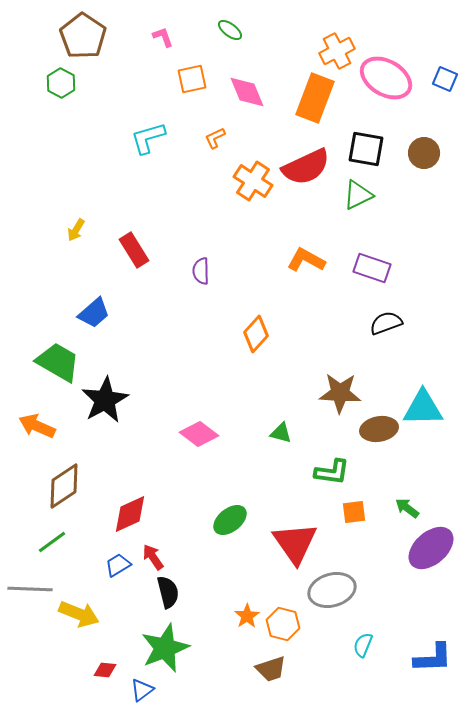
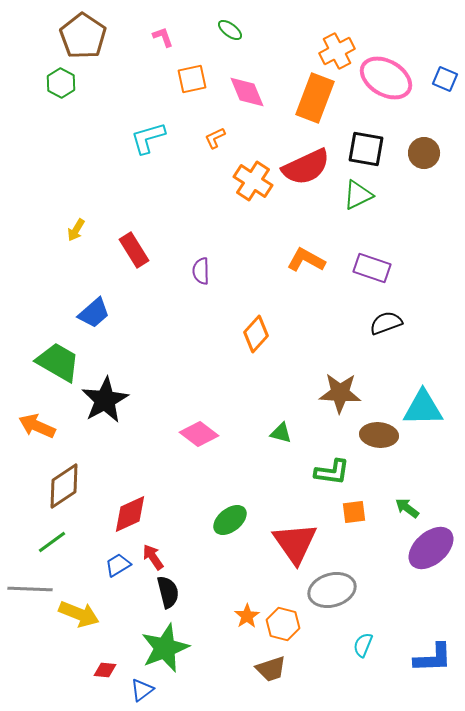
brown ellipse at (379, 429): moved 6 px down; rotated 15 degrees clockwise
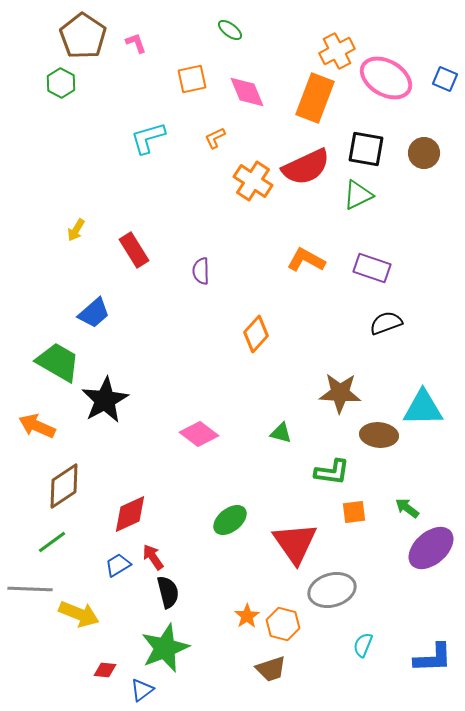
pink L-shape at (163, 37): moved 27 px left, 6 px down
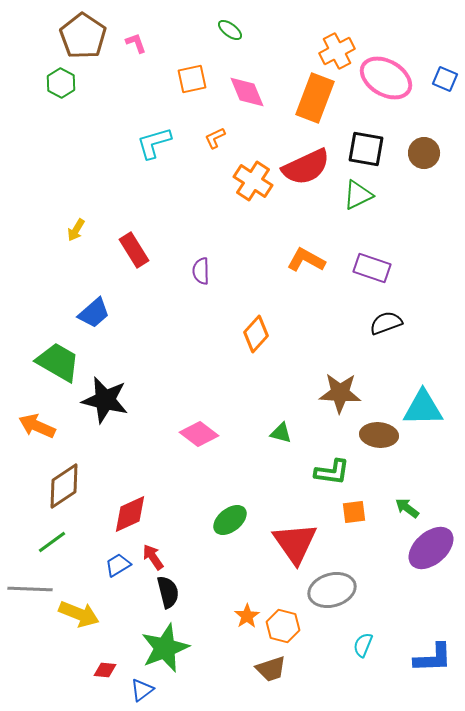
cyan L-shape at (148, 138): moved 6 px right, 5 px down
black star at (105, 400): rotated 30 degrees counterclockwise
orange hexagon at (283, 624): moved 2 px down
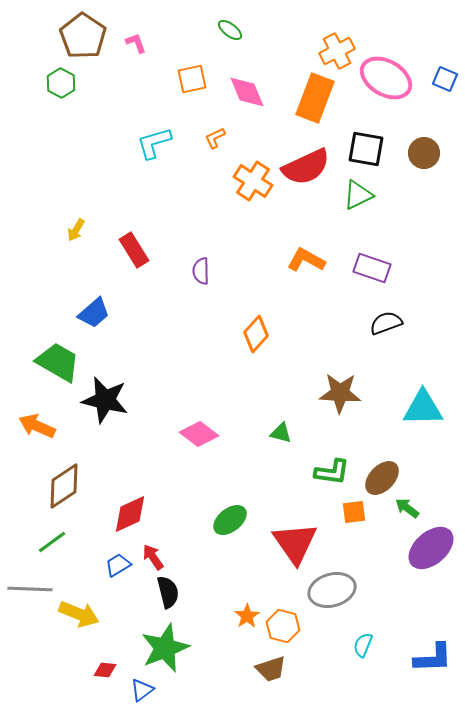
brown ellipse at (379, 435): moved 3 px right, 43 px down; rotated 51 degrees counterclockwise
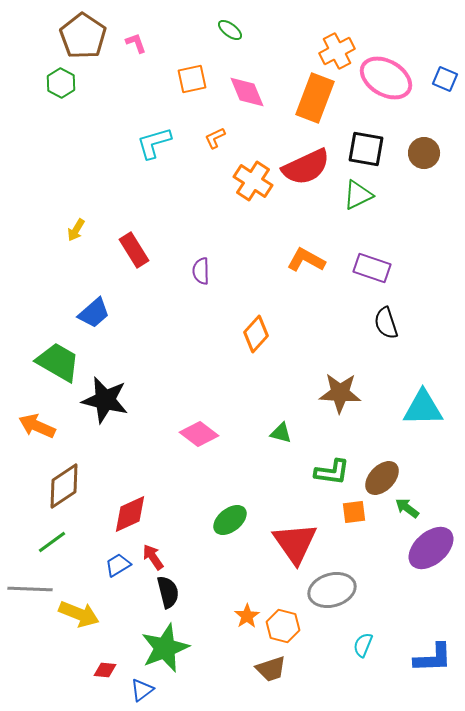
black semicircle at (386, 323): rotated 88 degrees counterclockwise
